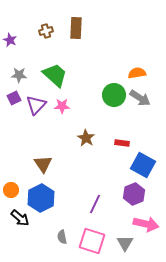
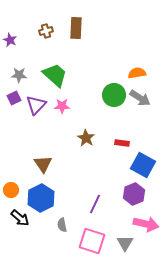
gray semicircle: moved 12 px up
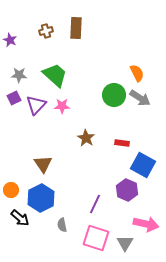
orange semicircle: rotated 72 degrees clockwise
purple hexagon: moved 7 px left, 4 px up; rotated 15 degrees counterclockwise
pink square: moved 4 px right, 3 px up
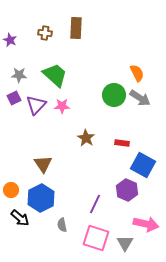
brown cross: moved 1 px left, 2 px down; rotated 24 degrees clockwise
